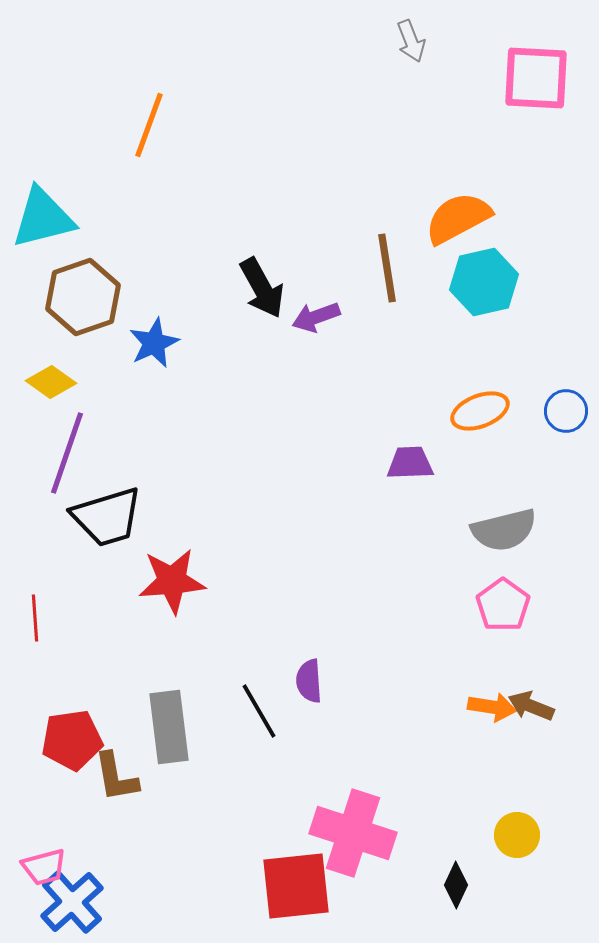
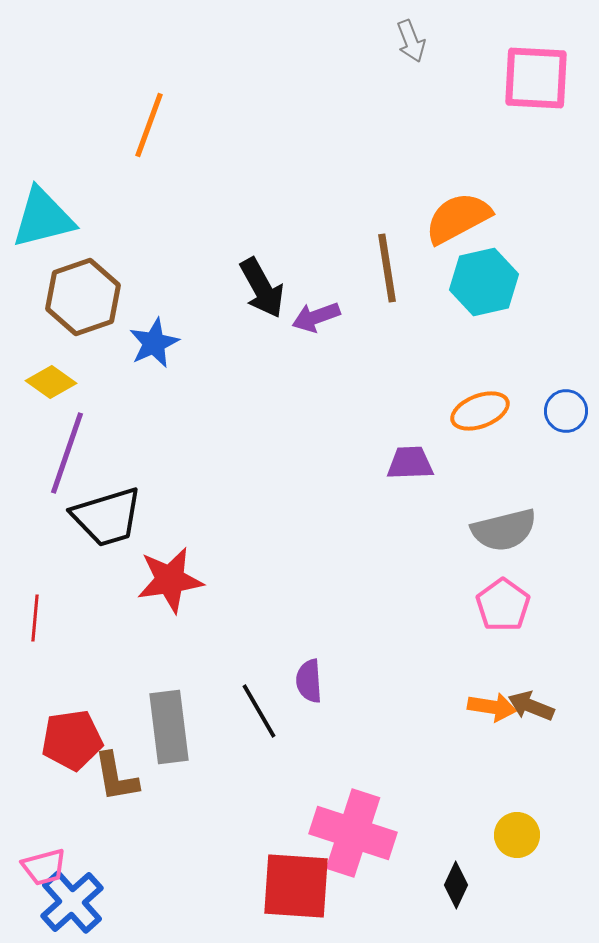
red star: moved 2 px left, 1 px up; rotated 4 degrees counterclockwise
red line: rotated 9 degrees clockwise
red square: rotated 10 degrees clockwise
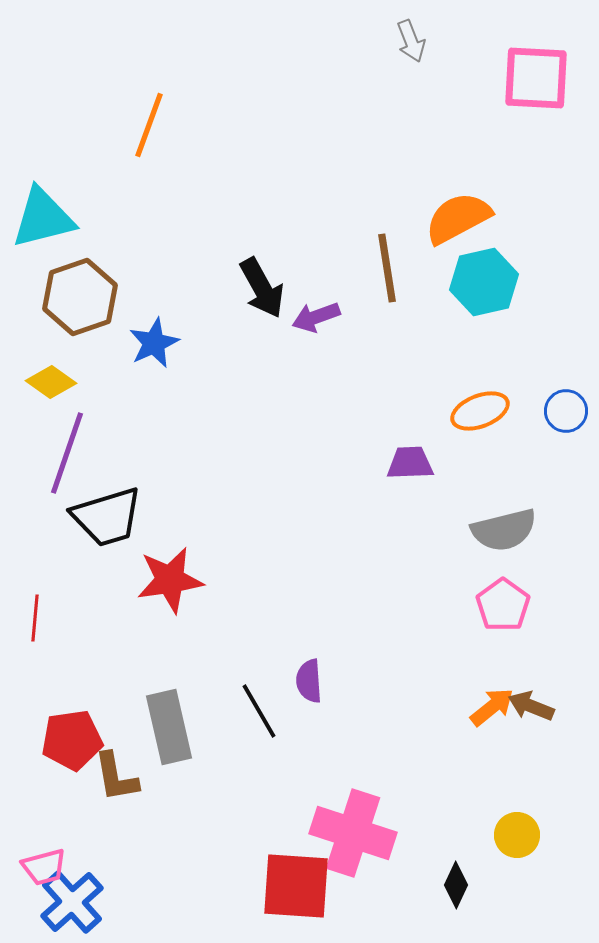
brown hexagon: moved 3 px left
orange arrow: rotated 48 degrees counterclockwise
gray rectangle: rotated 6 degrees counterclockwise
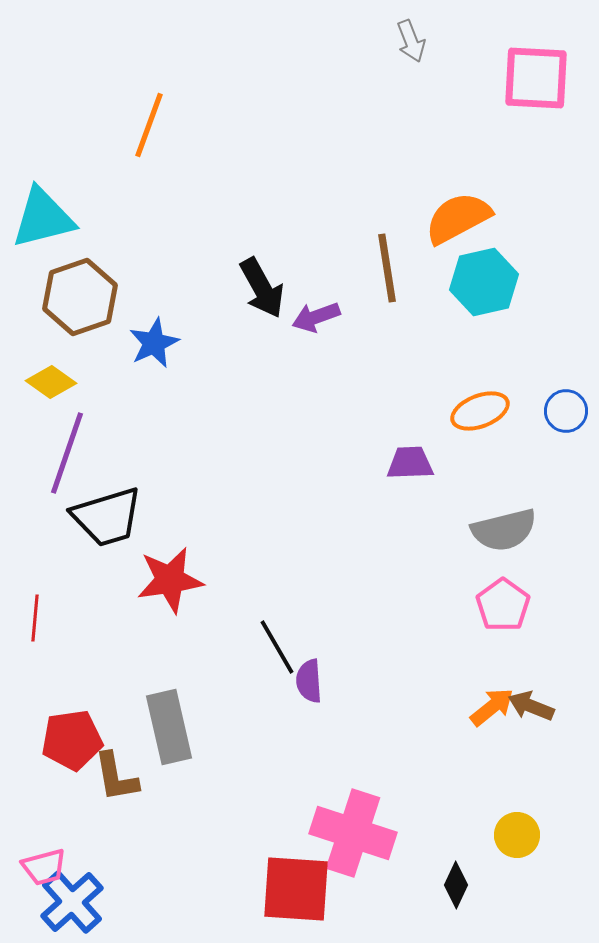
black line: moved 18 px right, 64 px up
red square: moved 3 px down
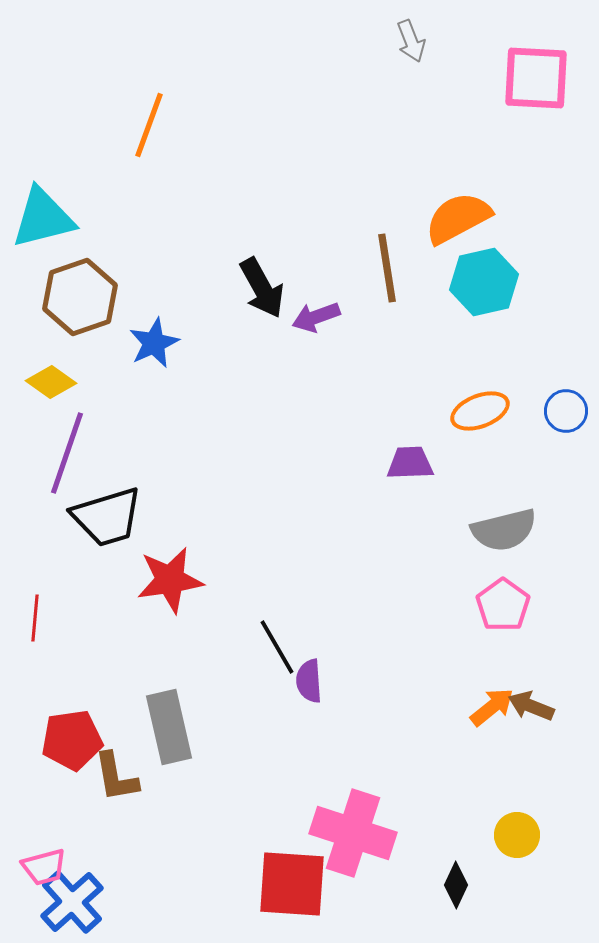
red square: moved 4 px left, 5 px up
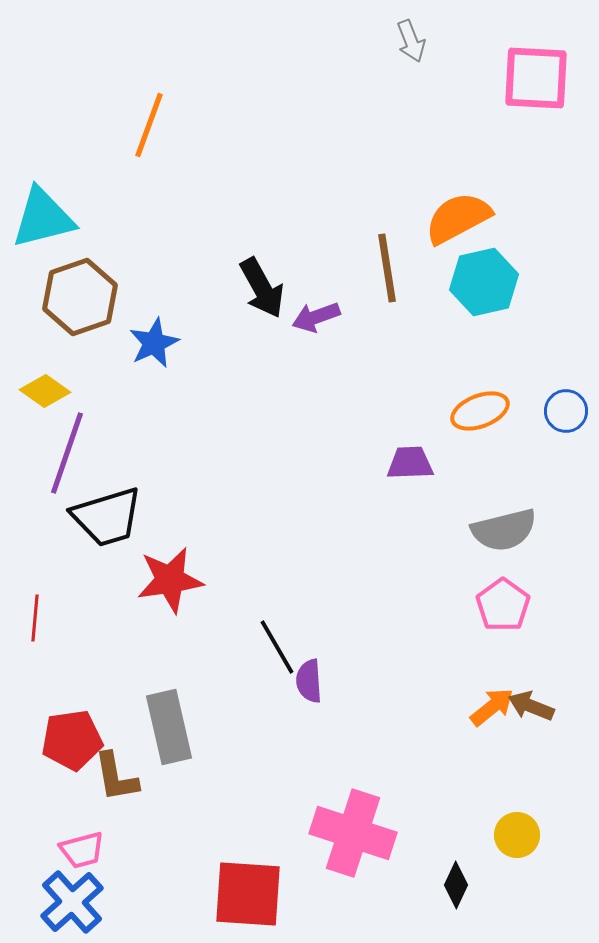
yellow diamond: moved 6 px left, 9 px down
pink trapezoid: moved 38 px right, 17 px up
red square: moved 44 px left, 10 px down
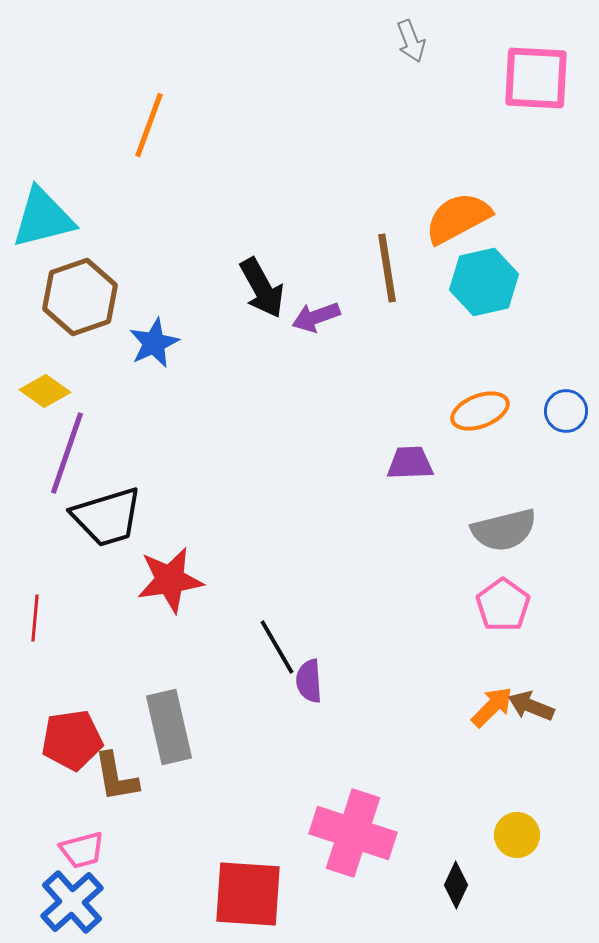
orange arrow: rotated 6 degrees counterclockwise
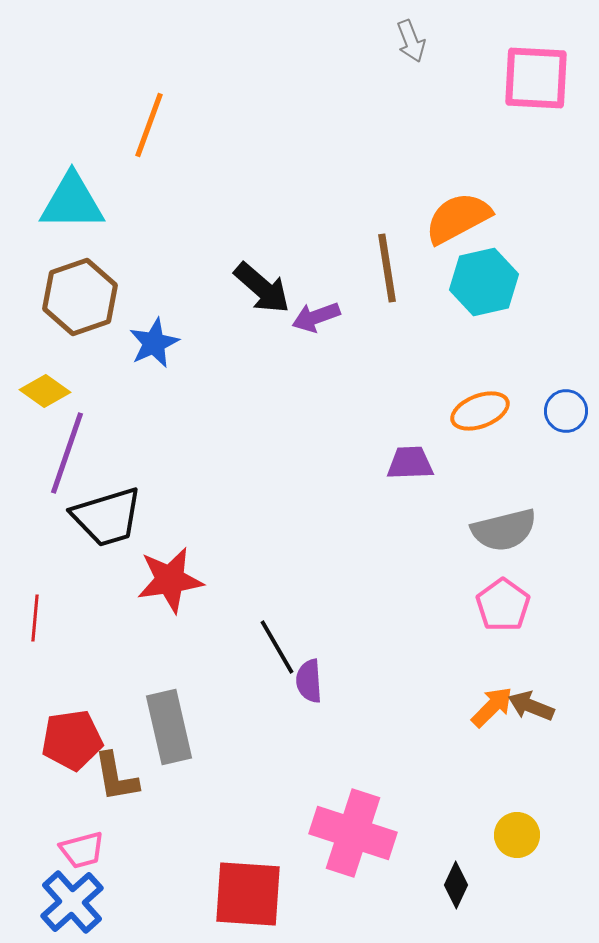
cyan triangle: moved 29 px right, 16 px up; rotated 14 degrees clockwise
black arrow: rotated 20 degrees counterclockwise
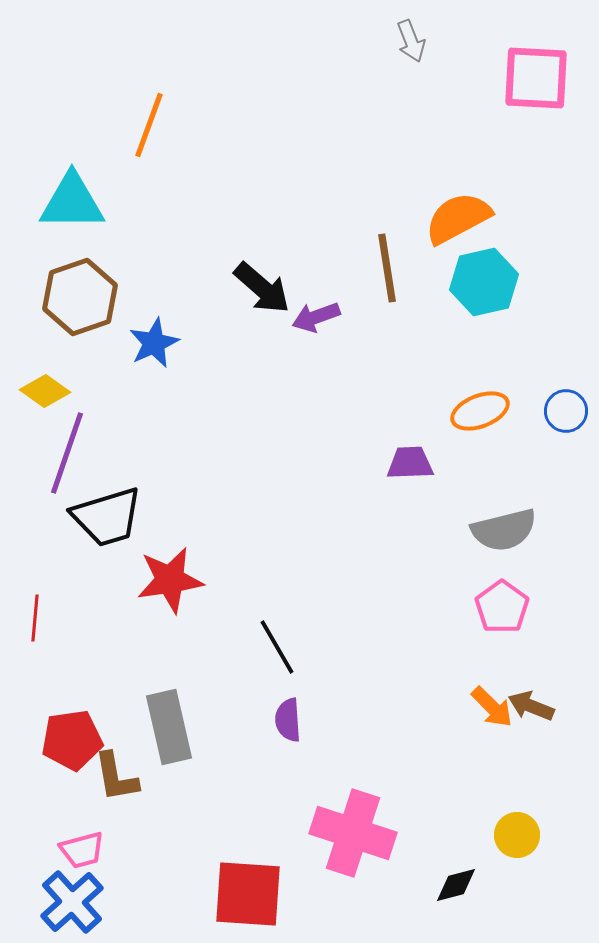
pink pentagon: moved 1 px left, 2 px down
purple semicircle: moved 21 px left, 39 px down
orange arrow: rotated 90 degrees clockwise
black diamond: rotated 51 degrees clockwise
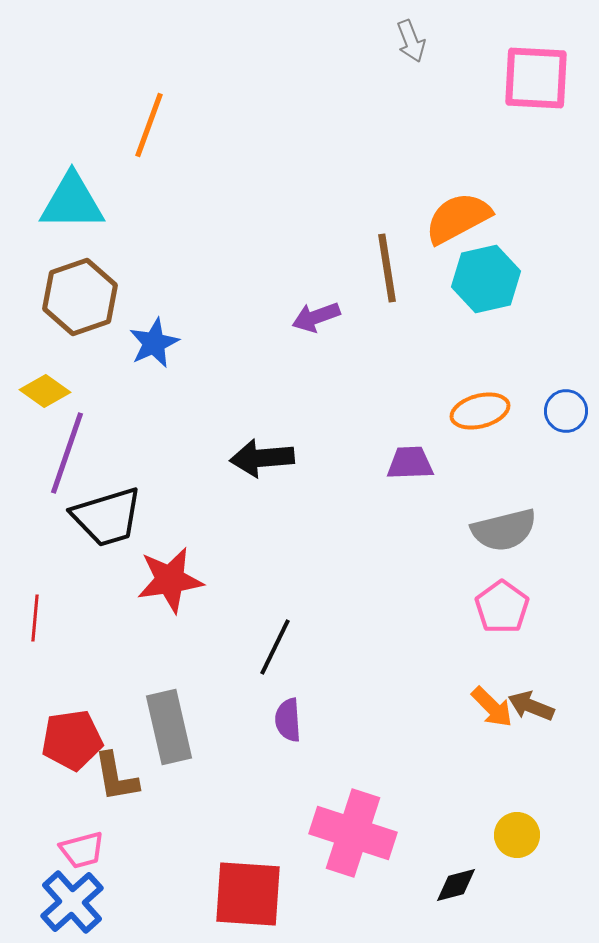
cyan hexagon: moved 2 px right, 3 px up
black arrow: moved 170 px down; rotated 134 degrees clockwise
orange ellipse: rotated 6 degrees clockwise
black line: moved 2 px left; rotated 56 degrees clockwise
